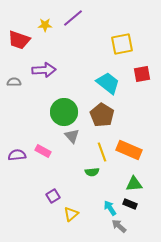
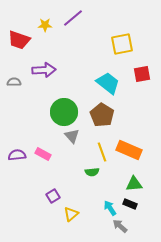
pink rectangle: moved 3 px down
gray arrow: moved 1 px right
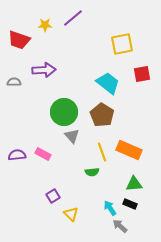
yellow triangle: rotated 35 degrees counterclockwise
